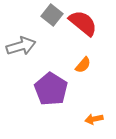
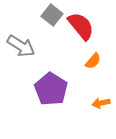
red semicircle: moved 2 px left, 3 px down; rotated 12 degrees clockwise
gray arrow: rotated 48 degrees clockwise
orange semicircle: moved 10 px right, 4 px up
orange arrow: moved 7 px right, 16 px up
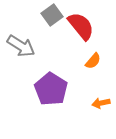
gray square: rotated 15 degrees clockwise
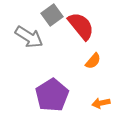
gray arrow: moved 8 px right, 9 px up
purple pentagon: moved 1 px right, 6 px down; rotated 8 degrees clockwise
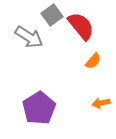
purple pentagon: moved 13 px left, 13 px down
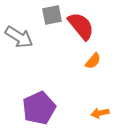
gray square: rotated 25 degrees clockwise
gray arrow: moved 10 px left
orange arrow: moved 1 px left, 10 px down
purple pentagon: rotated 8 degrees clockwise
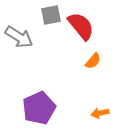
gray square: moved 1 px left
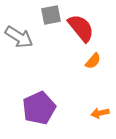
red semicircle: moved 2 px down
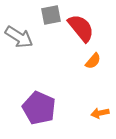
purple pentagon: rotated 24 degrees counterclockwise
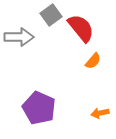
gray square: rotated 25 degrees counterclockwise
gray arrow: rotated 32 degrees counterclockwise
